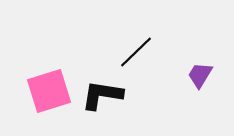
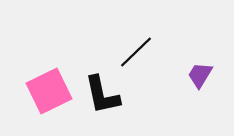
pink square: rotated 9 degrees counterclockwise
black L-shape: rotated 111 degrees counterclockwise
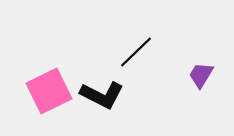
purple trapezoid: moved 1 px right
black L-shape: rotated 51 degrees counterclockwise
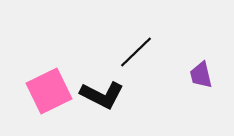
purple trapezoid: rotated 44 degrees counterclockwise
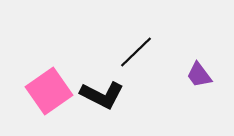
purple trapezoid: moved 2 px left; rotated 24 degrees counterclockwise
pink square: rotated 9 degrees counterclockwise
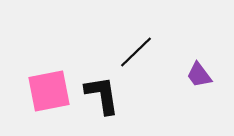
pink square: rotated 24 degrees clockwise
black L-shape: rotated 126 degrees counterclockwise
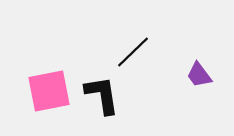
black line: moved 3 px left
